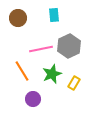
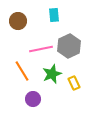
brown circle: moved 3 px down
yellow rectangle: rotated 56 degrees counterclockwise
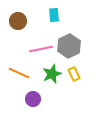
orange line: moved 3 px left, 2 px down; rotated 35 degrees counterclockwise
yellow rectangle: moved 9 px up
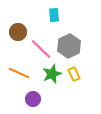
brown circle: moved 11 px down
pink line: rotated 55 degrees clockwise
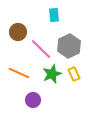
purple circle: moved 1 px down
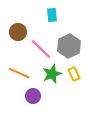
cyan rectangle: moved 2 px left
purple circle: moved 4 px up
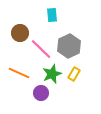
brown circle: moved 2 px right, 1 px down
yellow rectangle: rotated 56 degrees clockwise
purple circle: moved 8 px right, 3 px up
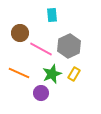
pink line: rotated 15 degrees counterclockwise
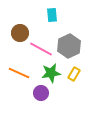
green star: moved 1 px left, 1 px up; rotated 12 degrees clockwise
